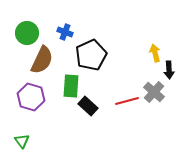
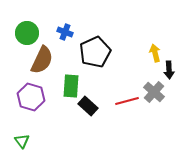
black pentagon: moved 4 px right, 3 px up
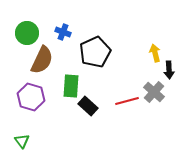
blue cross: moved 2 px left
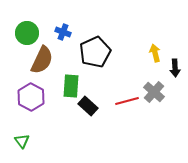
black arrow: moved 6 px right, 2 px up
purple hexagon: rotated 12 degrees clockwise
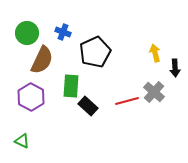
green triangle: rotated 28 degrees counterclockwise
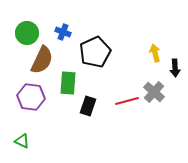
green rectangle: moved 3 px left, 3 px up
purple hexagon: rotated 20 degrees counterclockwise
black rectangle: rotated 66 degrees clockwise
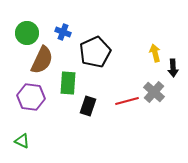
black arrow: moved 2 px left
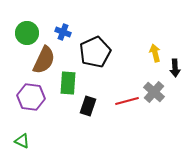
brown semicircle: moved 2 px right
black arrow: moved 2 px right
